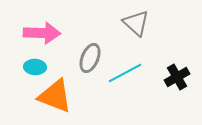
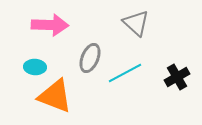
pink arrow: moved 8 px right, 8 px up
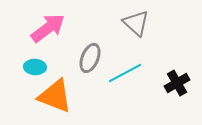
pink arrow: moved 2 px left, 3 px down; rotated 39 degrees counterclockwise
black cross: moved 6 px down
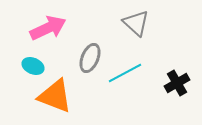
pink arrow: rotated 12 degrees clockwise
cyan ellipse: moved 2 px left, 1 px up; rotated 20 degrees clockwise
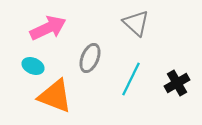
cyan line: moved 6 px right, 6 px down; rotated 36 degrees counterclockwise
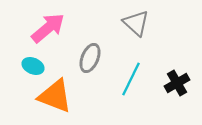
pink arrow: rotated 15 degrees counterclockwise
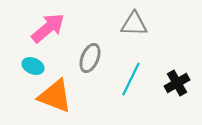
gray triangle: moved 2 px left, 1 px down; rotated 40 degrees counterclockwise
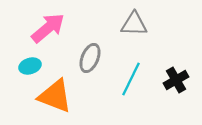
cyan ellipse: moved 3 px left; rotated 40 degrees counterclockwise
black cross: moved 1 px left, 3 px up
